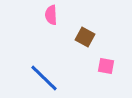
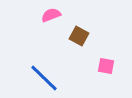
pink semicircle: rotated 72 degrees clockwise
brown square: moved 6 px left, 1 px up
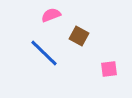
pink square: moved 3 px right, 3 px down; rotated 18 degrees counterclockwise
blue line: moved 25 px up
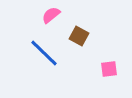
pink semicircle: rotated 18 degrees counterclockwise
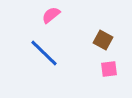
brown square: moved 24 px right, 4 px down
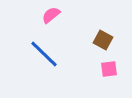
blue line: moved 1 px down
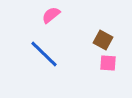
pink square: moved 1 px left, 6 px up; rotated 12 degrees clockwise
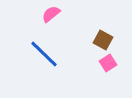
pink semicircle: moved 1 px up
pink square: rotated 36 degrees counterclockwise
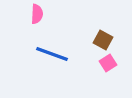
pink semicircle: moved 14 px left; rotated 132 degrees clockwise
blue line: moved 8 px right; rotated 24 degrees counterclockwise
